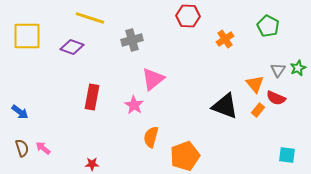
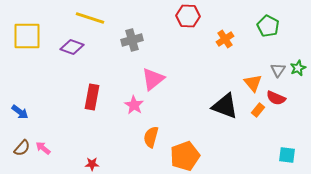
orange triangle: moved 2 px left, 1 px up
brown semicircle: rotated 60 degrees clockwise
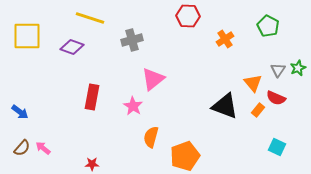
pink star: moved 1 px left, 1 px down
cyan square: moved 10 px left, 8 px up; rotated 18 degrees clockwise
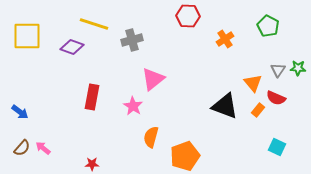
yellow line: moved 4 px right, 6 px down
green star: rotated 28 degrees clockwise
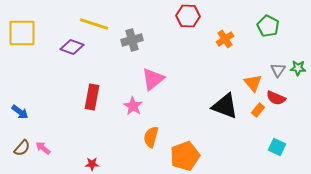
yellow square: moved 5 px left, 3 px up
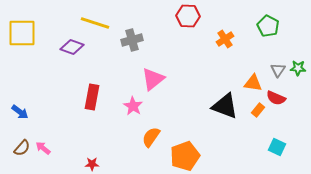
yellow line: moved 1 px right, 1 px up
orange triangle: rotated 42 degrees counterclockwise
orange semicircle: rotated 20 degrees clockwise
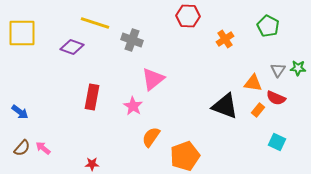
gray cross: rotated 35 degrees clockwise
cyan square: moved 5 px up
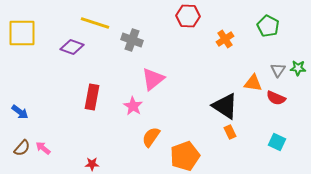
black triangle: rotated 12 degrees clockwise
orange rectangle: moved 28 px left, 22 px down; rotated 64 degrees counterclockwise
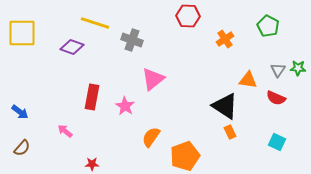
orange triangle: moved 5 px left, 3 px up
pink star: moved 8 px left
pink arrow: moved 22 px right, 17 px up
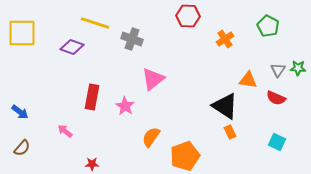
gray cross: moved 1 px up
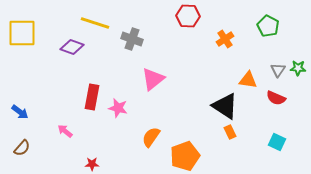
pink star: moved 7 px left, 2 px down; rotated 18 degrees counterclockwise
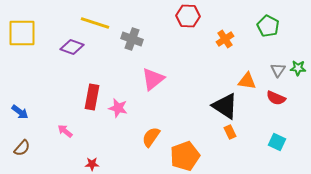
orange triangle: moved 1 px left, 1 px down
